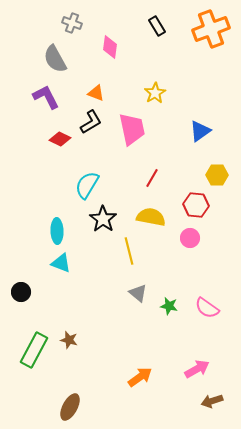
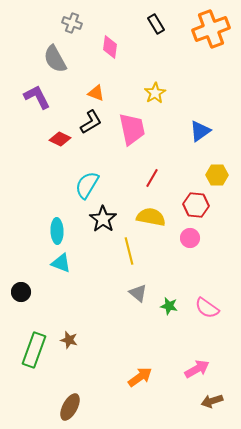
black rectangle: moved 1 px left, 2 px up
purple L-shape: moved 9 px left
green rectangle: rotated 8 degrees counterclockwise
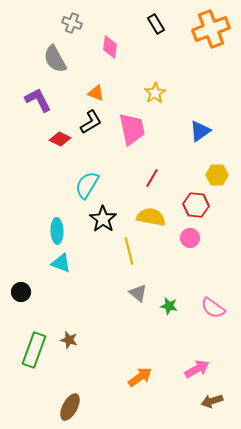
purple L-shape: moved 1 px right, 3 px down
pink semicircle: moved 6 px right
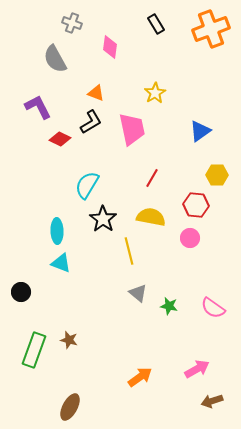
purple L-shape: moved 7 px down
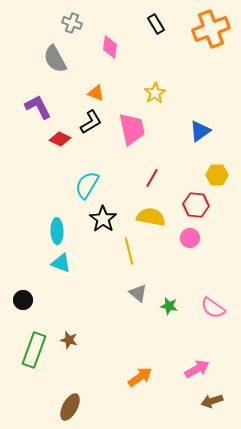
black circle: moved 2 px right, 8 px down
